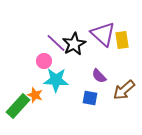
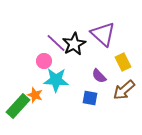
yellow rectangle: moved 1 px right, 22 px down; rotated 18 degrees counterclockwise
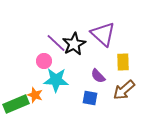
yellow rectangle: rotated 24 degrees clockwise
purple semicircle: moved 1 px left
green rectangle: moved 2 px left, 2 px up; rotated 25 degrees clockwise
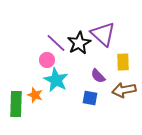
black star: moved 5 px right, 1 px up
pink circle: moved 3 px right, 1 px up
cyan star: rotated 25 degrees clockwise
brown arrow: rotated 30 degrees clockwise
green rectangle: rotated 65 degrees counterclockwise
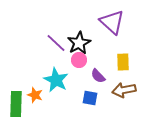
purple triangle: moved 9 px right, 12 px up
pink circle: moved 32 px right
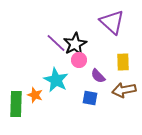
black star: moved 4 px left, 1 px down
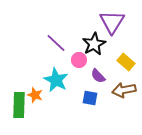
purple triangle: rotated 20 degrees clockwise
black star: moved 19 px right
yellow rectangle: moved 3 px right; rotated 48 degrees counterclockwise
green rectangle: moved 3 px right, 1 px down
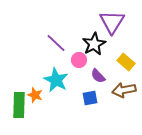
blue square: rotated 21 degrees counterclockwise
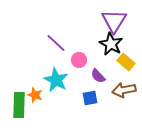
purple triangle: moved 2 px right, 1 px up
black star: moved 17 px right; rotated 15 degrees counterclockwise
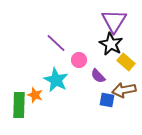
blue square: moved 17 px right, 2 px down; rotated 21 degrees clockwise
